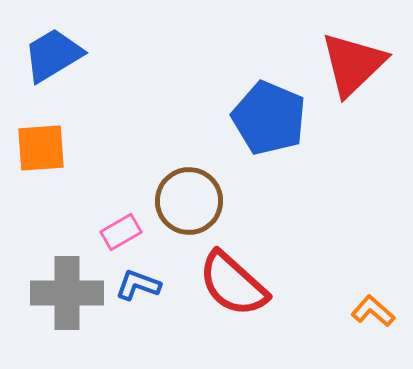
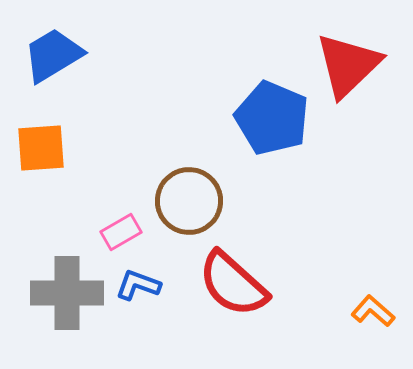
red triangle: moved 5 px left, 1 px down
blue pentagon: moved 3 px right
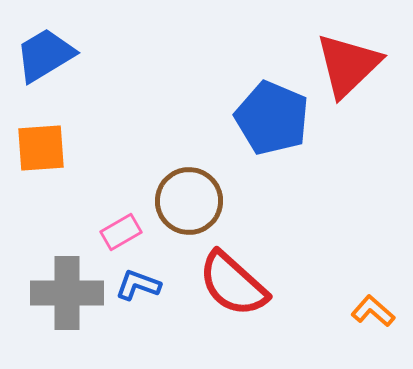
blue trapezoid: moved 8 px left
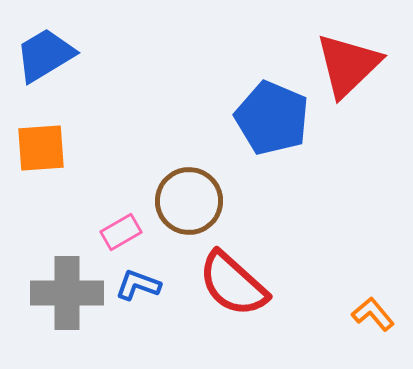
orange L-shape: moved 3 px down; rotated 9 degrees clockwise
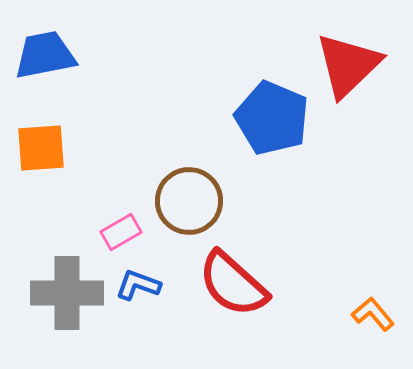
blue trapezoid: rotated 20 degrees clockwise
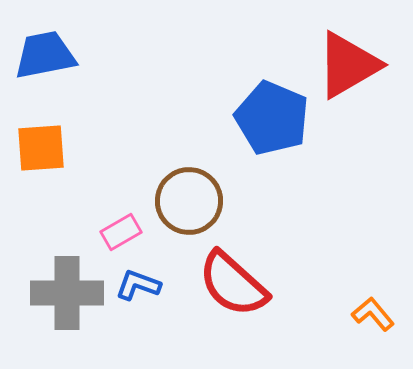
red triangle: rotated 14 degrees clockwise
